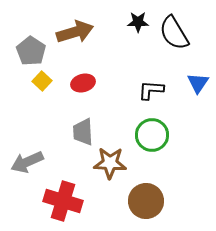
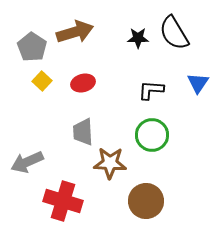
black star: moved 16 px down
gray pentagon: moved 1 px right, 4 px up
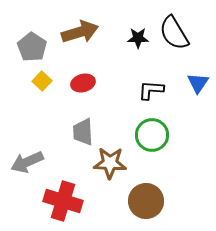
brown arrow: moved 5 px right
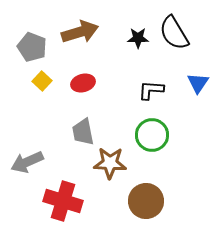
gray pentagon: rotated 12 degrees counterclockwise
gray trapezoid: rotated 8 degrees counterclockwise
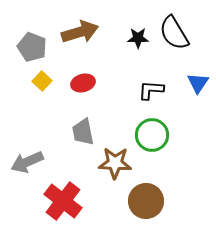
brown star: moved 5 px right
red cross: rotated 21 degrees clockwise
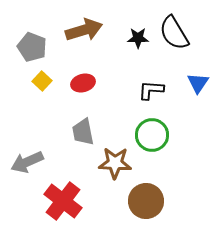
brown arrow: moved 4 px right, 2 px up
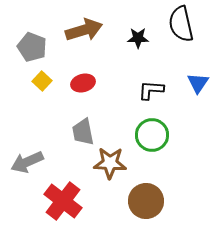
black semicircle: moved 7 px right, 9 px up; rotated 18 degrees clockwise
brown star: moved 5 px left
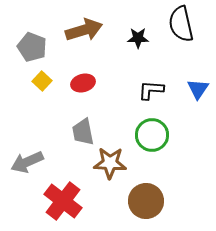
blue triangle: moved 6 px down
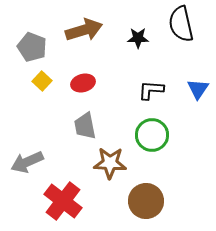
gray trapezoid: moved 2 px right, 6 px up
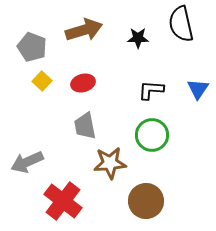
brown star: rotated 8 degrees counterclockwise
